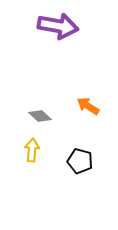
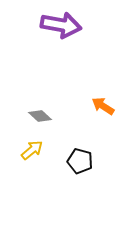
purple arrow: moved 3 px right, 1 px up
orange arrow: moved 15 px right
yellow arrow: rotated 45 degrees clockwise
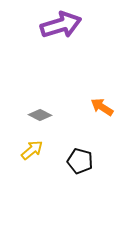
purple arrow: rotated 27 degrees counterclockwise
orange arrow: moved 1 px left, 1 px down
gray diamond: moved 1 px up; rotated 15 degrees counterclockwise
